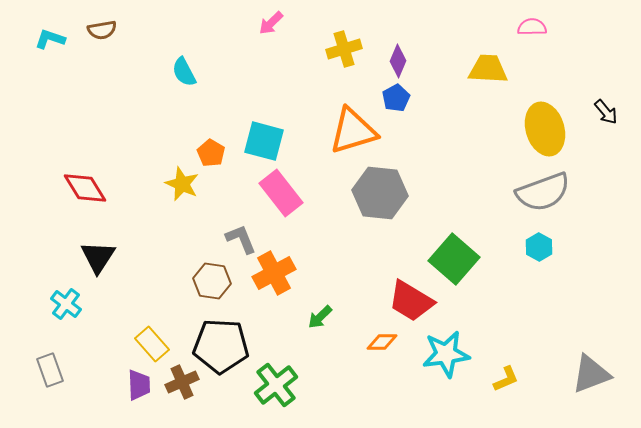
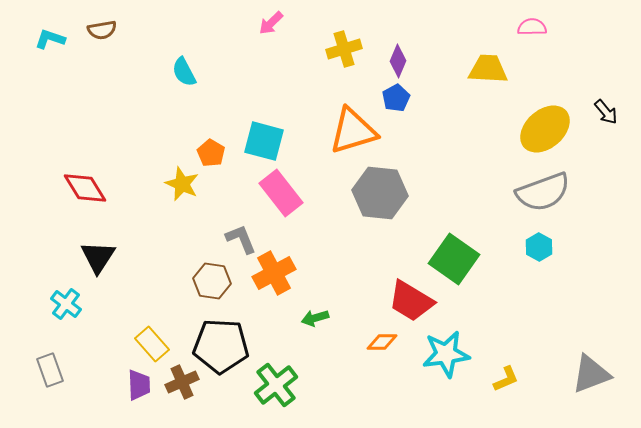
yellow ellipse: rotated 66 degrees clockwise
green square: rotated 6 degrees counterclockwise
green arrow: moved 5 px left, 1 px down; rotated 28 degrees clockwise
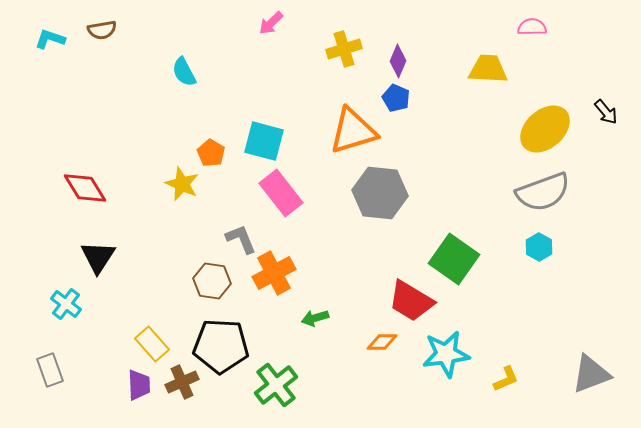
blue pentagon: rotated 20 degrees counterclockwise
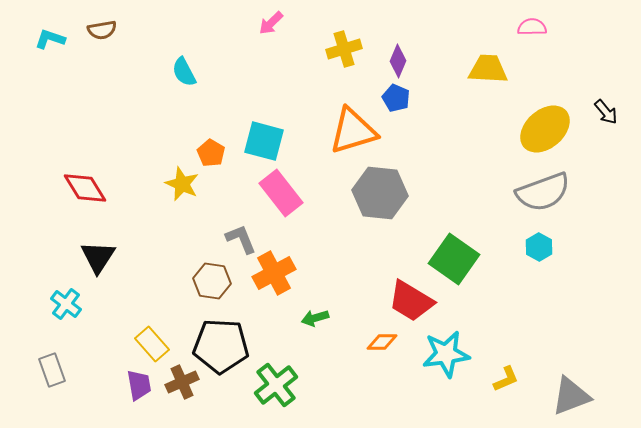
gray rectangle: moved 2 px right
gray triangle: moved 20 px left, 22 px down
purple trapezoid: rotated 8 degrees counterclockwise
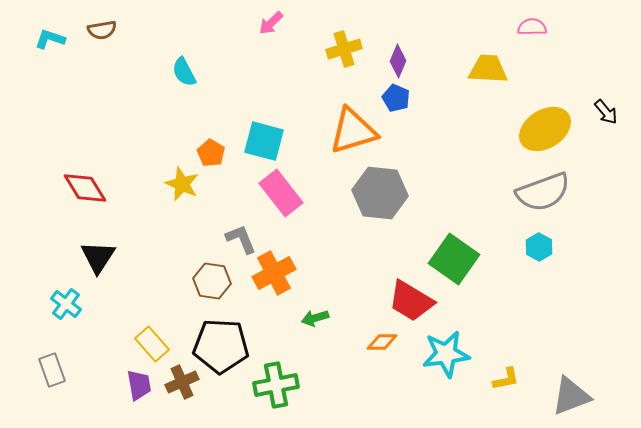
yellow ellipse: rotated 9 degrees clockwise
yellow L-shape: rotated 12 degrees clockwise
green cross: rotated 27 degrees clockwise
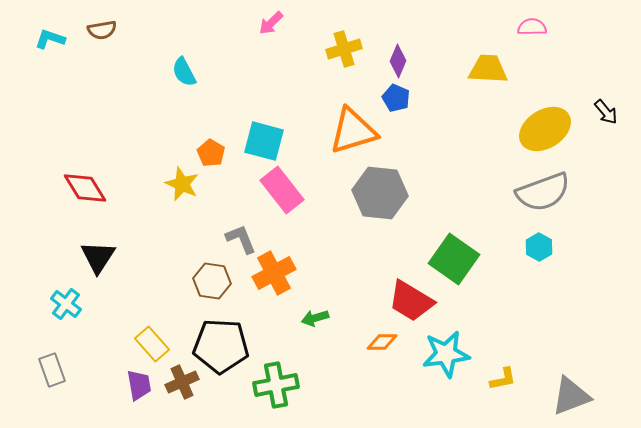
pink rectangle: moved 1 px right, 3 px up
yellow L-shape: moved 3 px left
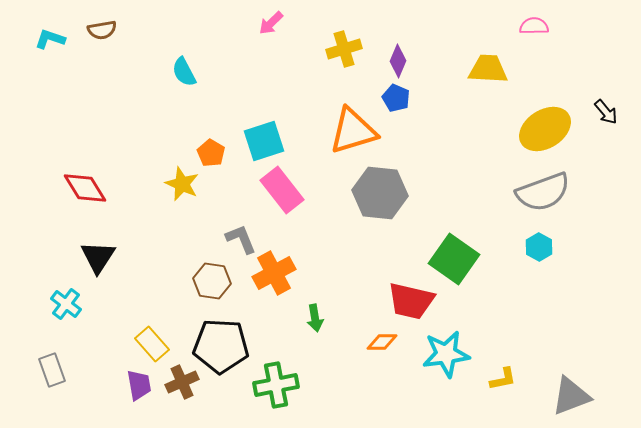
pink semicircle: moved 2 px right, 1 px up
cyan square: rotated 33 degrees counterclockwise
red trapezoid: rotated 18 degrees counterclockwise
green arrow: rotated 84 degrees counterclockwise
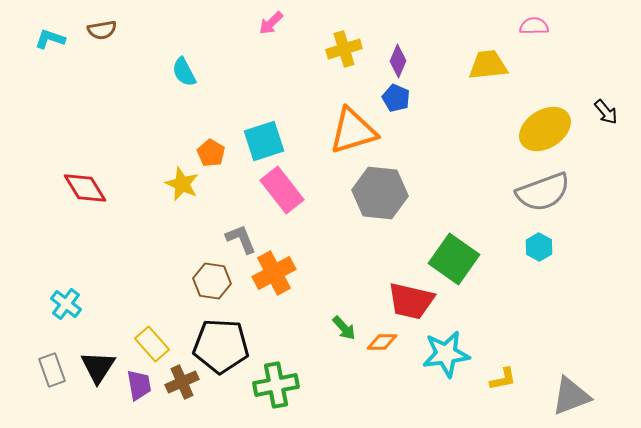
yellow trapezoid: moved 4 px up; rotated 9 degrees counterclockwise
black triangle: moved 110 px down
green arrow: moved 29 px right, 10 px down; rotated 32 degrees counterclockwise
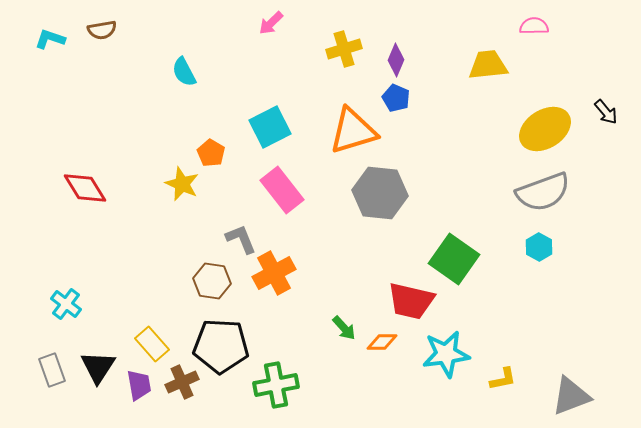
purple diamond: moved 2 px left, 1 px up
cyan square: moved 6 px right, 14 px up; rotated 9 degrees counterclockwise
